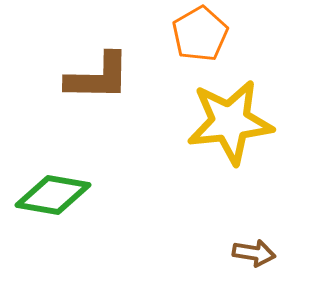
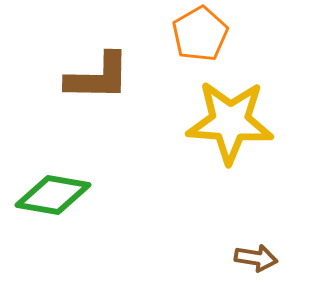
yellow star: rotated 10 degrees clockwise
brown arrow: moved 2 px right, 5 px down
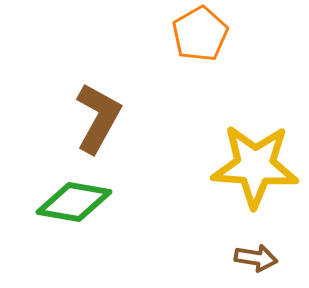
brown L-shape: moved 41 px down; rotated 62 degrees counterclockwise
yellow star: moved 25 px right, 44 px down
green diamond: moved 21 px right, 7 px down
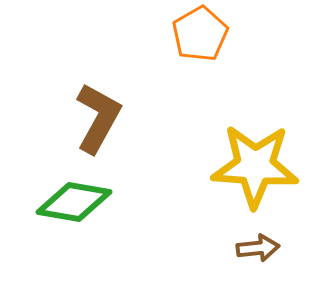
brown arrow: moved 2 px right, 10 px up; rotated 15 degrees counterclockwise
